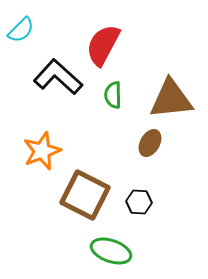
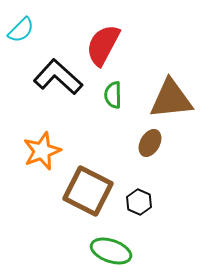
brown square: moved 3 px right, 4 px up
black hexagon: rotated 20 degrees clockwise
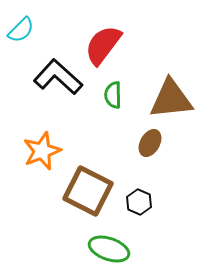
red semicircle: rotated 9 degrees clockwise
green ellipse: moved 2 px left, 2 px up
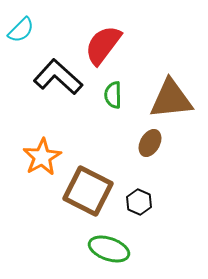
orange star: moved 6 px down; rotated 9 degrees counterclockwise
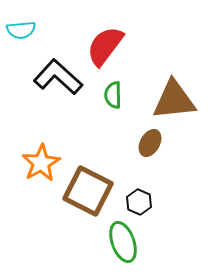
cyan semicircle: rotated 40 degrees clockwise
red semicircle: moved 2 px right, 1 px down
brown triangle: moved 3 px right, 1 px down
orange star: moved 1 px left, 6 px down
green ellipse: moved 14 px right, 7 px up; rotated 51 degrees clockwise
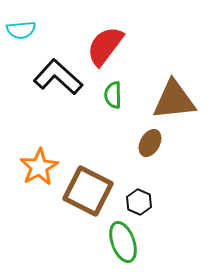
orange star: moved 2 px left, 4 px down
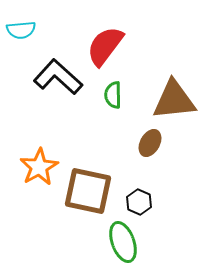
brown square: rotated 15 degrees counterclockwise
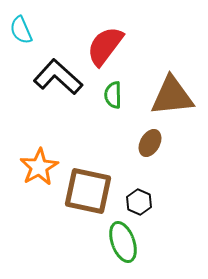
cyan semicircle: rotated 72 degrees clockwise
brown triangle: moved 2 px left, 4 px up
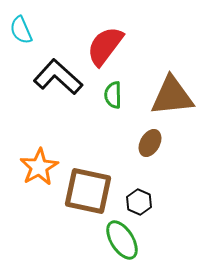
green ellipse: moved 1 px left, 2 px up; rotated 12 degrees counterclockwise
